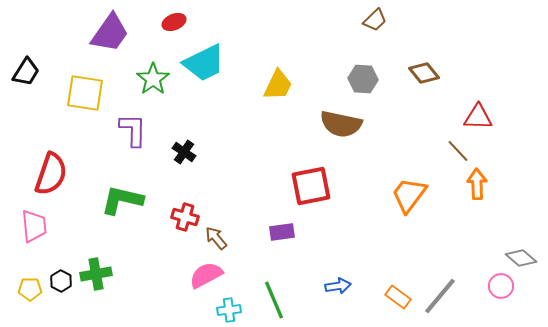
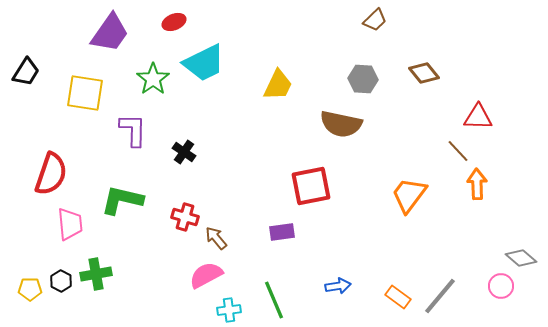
pink trapezoid: moved 36 px right, 2 px up
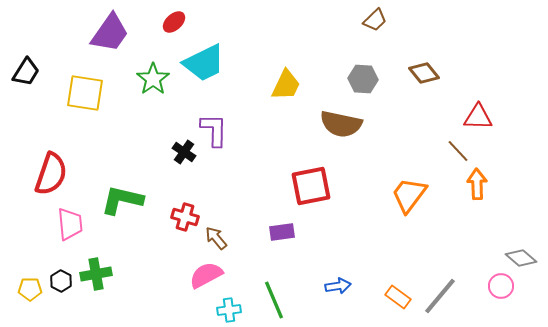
red ellipse: rotated 20 degrees counterclockwise
yellow trapezoid: moved 8 px right
purple L-shape: moved 81 px right
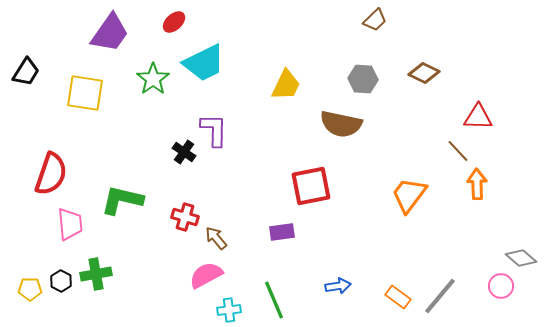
brown diamond: rotated 24 degrees counterclockwise
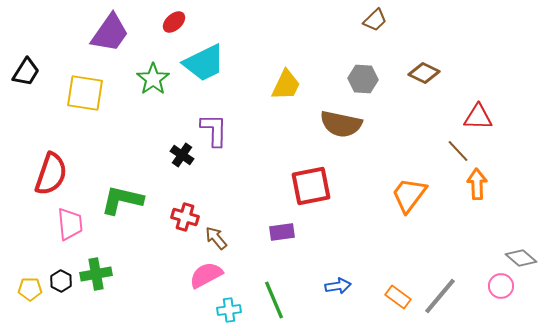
black cross: moved 2 px left, 3 px down
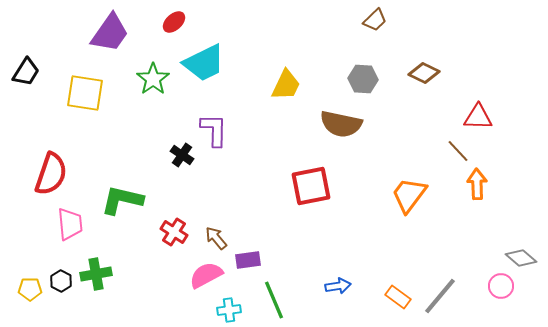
red cross: moved 11 px left, 15 px down; rotated 16 degrees clockwise
purple rectangle: moved 34 px left, 28 px down
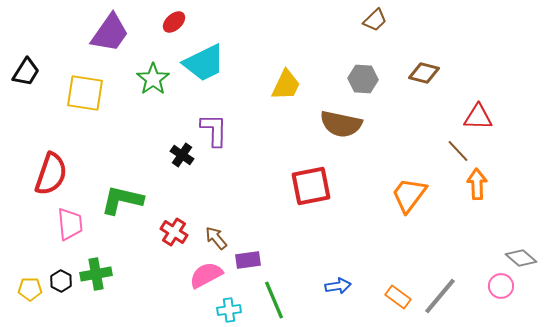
brown diamond: rotated 12 degrees counterclockwise
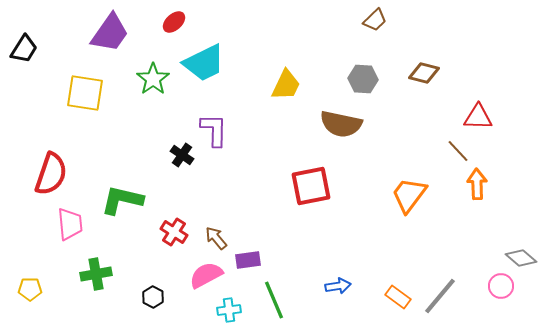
black trapezoid: moved 2 px left, 23 px up
black hexagon: moved 92 px right, 16 px down
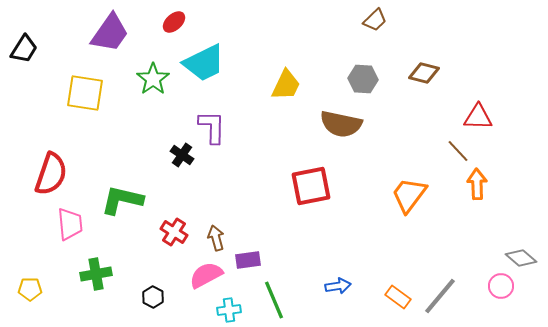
purple L-shape: moved 2 px left, 3 px up
brown arrow: rotated 25 degrees clockwise
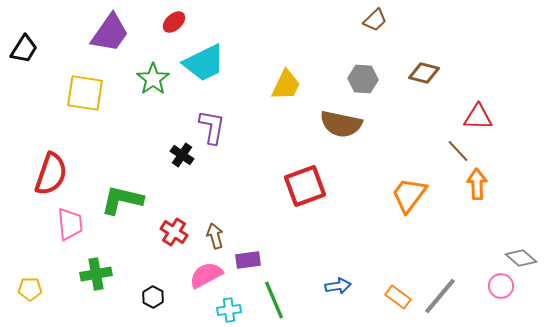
purple L-shape: rotated 9 degrees clockwise
red square: moved 6 px left; rotated 9 degrees counterclockwise
brown arrow: moved 1 px left, 2 px up
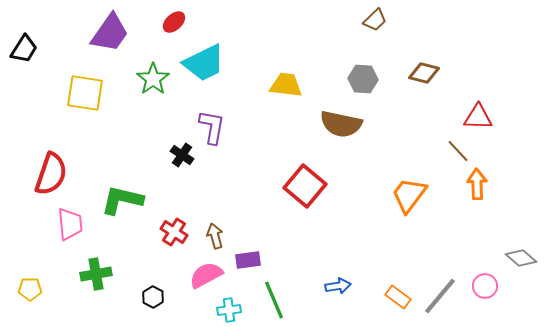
yellow trapezoid: rotated 108 degrees counterclockwise
red square: rotated 30 degrees counterclockwise
pink circle: moved 16 px left
